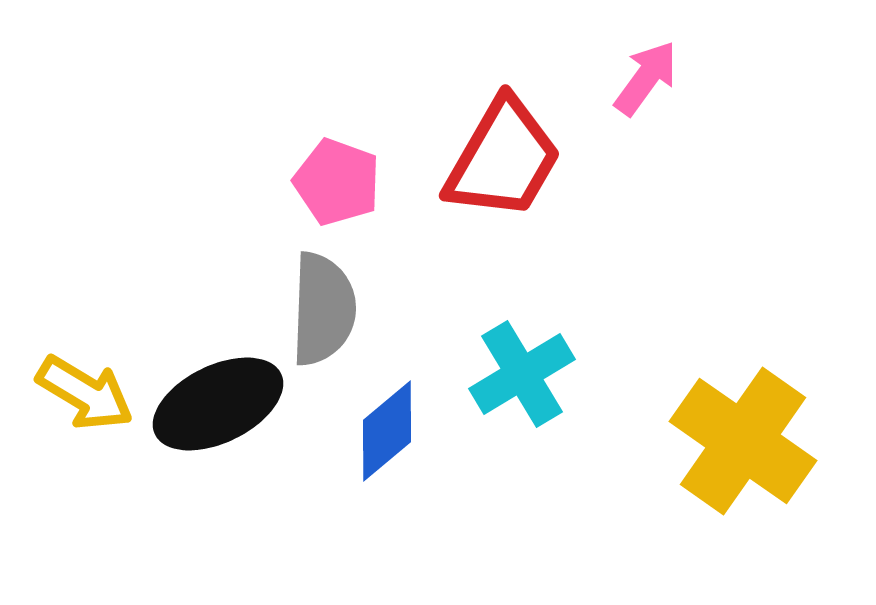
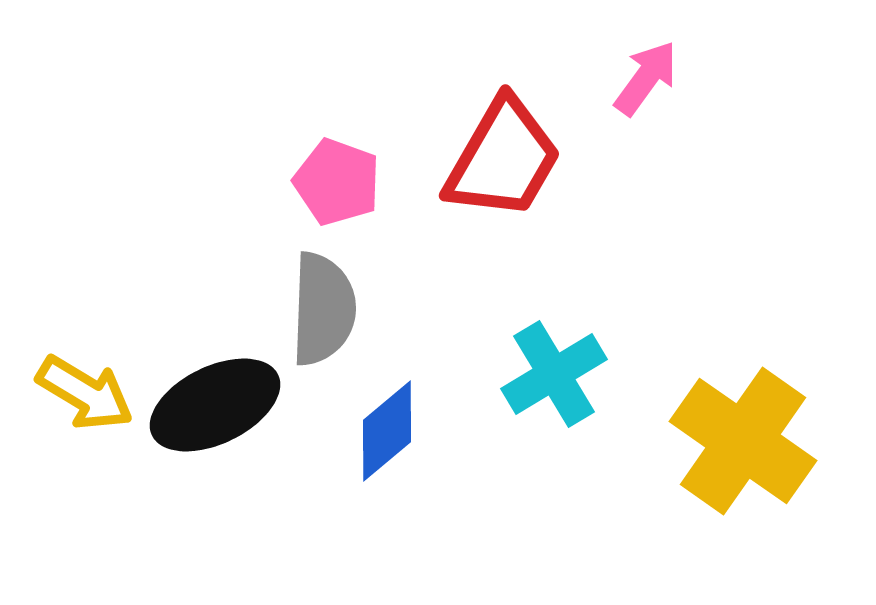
cyan cross: moved 32 px right
black ellipse: moved 3 px left, 1 px down
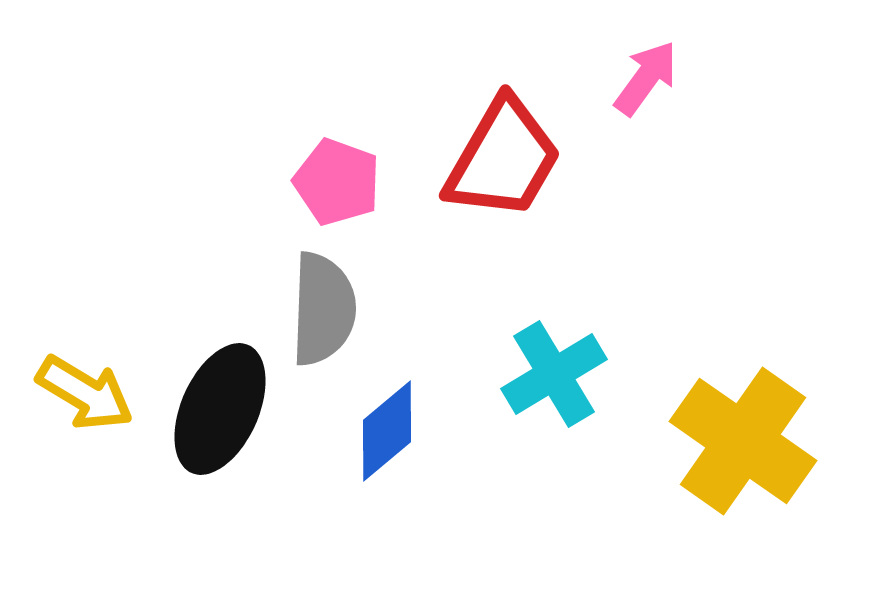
black ellipse: moved 5 px right, 4 px down; rotated 40 degrees counterclockwise
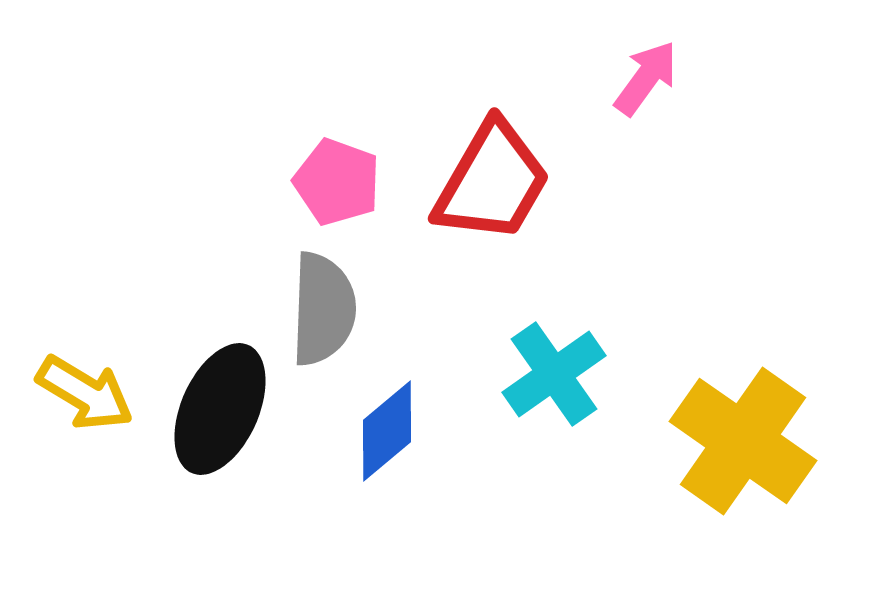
red trapezoid: moved 11 px left, 23 px down
cyan cross: rotated 4 degrees counterclockwise
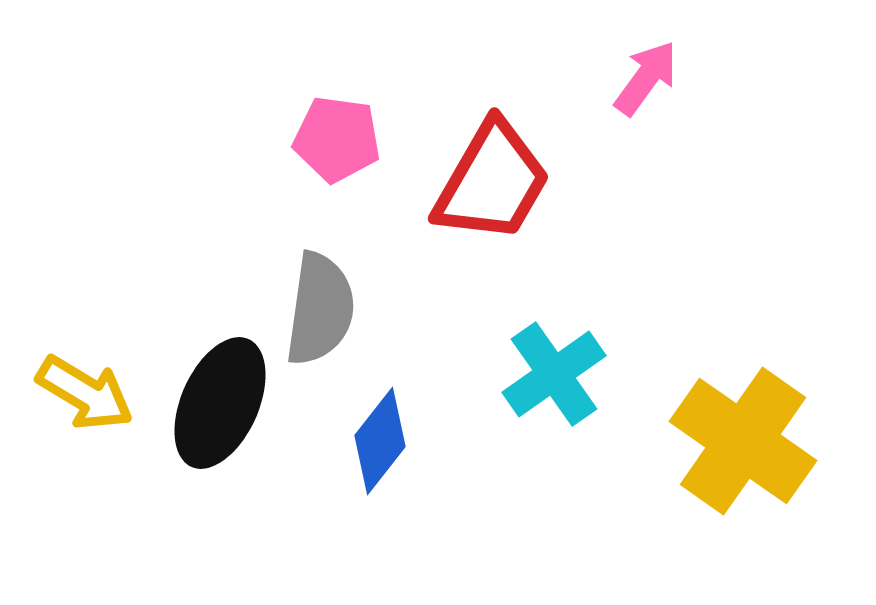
pink pentagon: moved 43 px up; rotated 12 degrees counterclockwise
gray semicircle: moved 3 px left; rotated 6 degrees clockwise
black ellipse: moved 6 px up
blue diamond: moved 7 px left, 10 px down; rotated 12 degrees counterclockwise
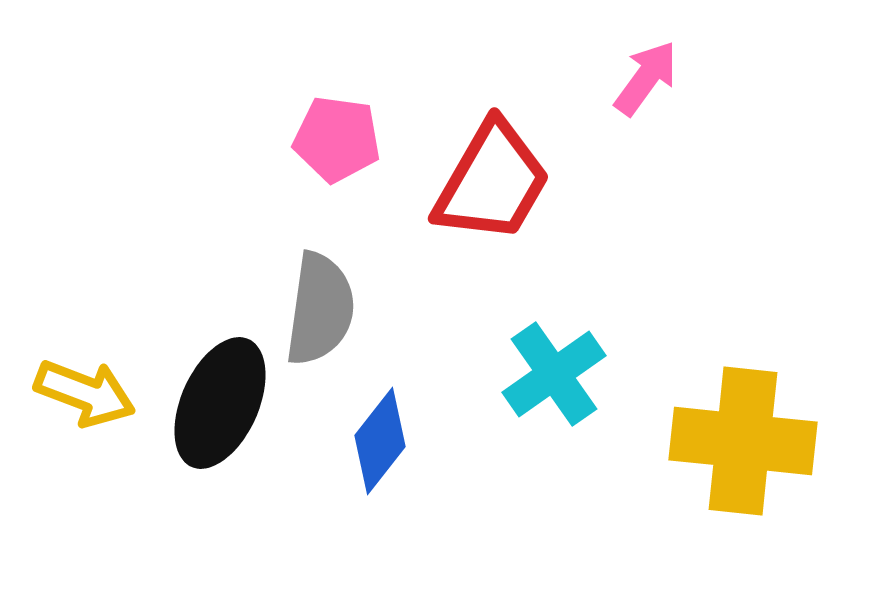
yellow arrow: rotated 10 degrees counterclockwise
yellow cross: rotated 29 degrees counterclockwise
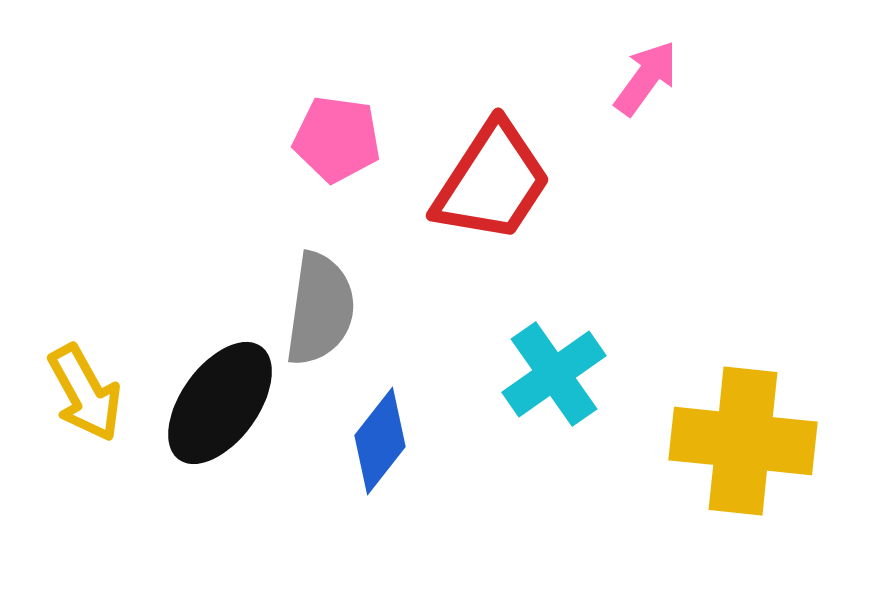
red trapezoid: rotated 3 degrees clockwise
yellow arrow: rotated 40 degrees clockwise
black ellipse: rotated 12 degrees clockwise
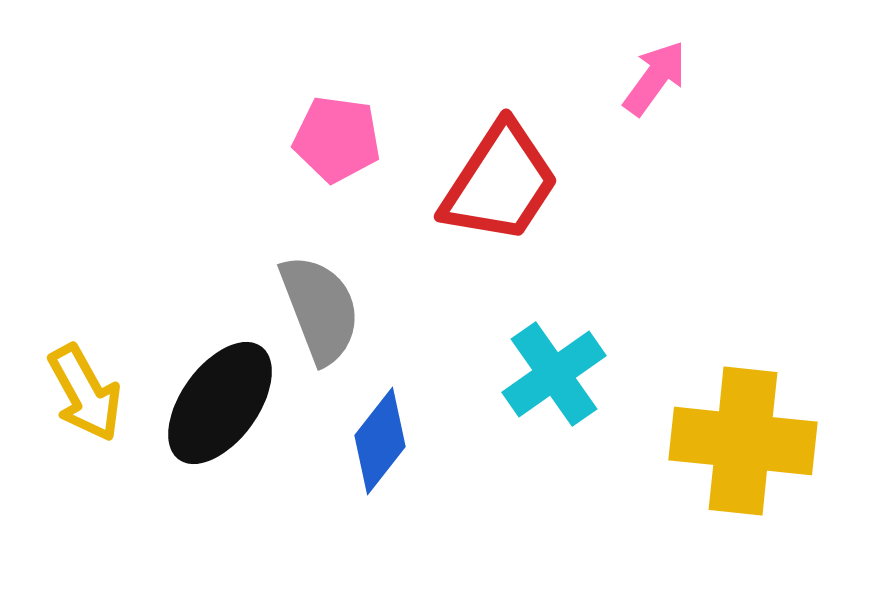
pink arrow: moved 9 px right
red trapezoid: moved 8 px right, 1 px down
gray semicircle: rotated 29 degrees counterclockwise
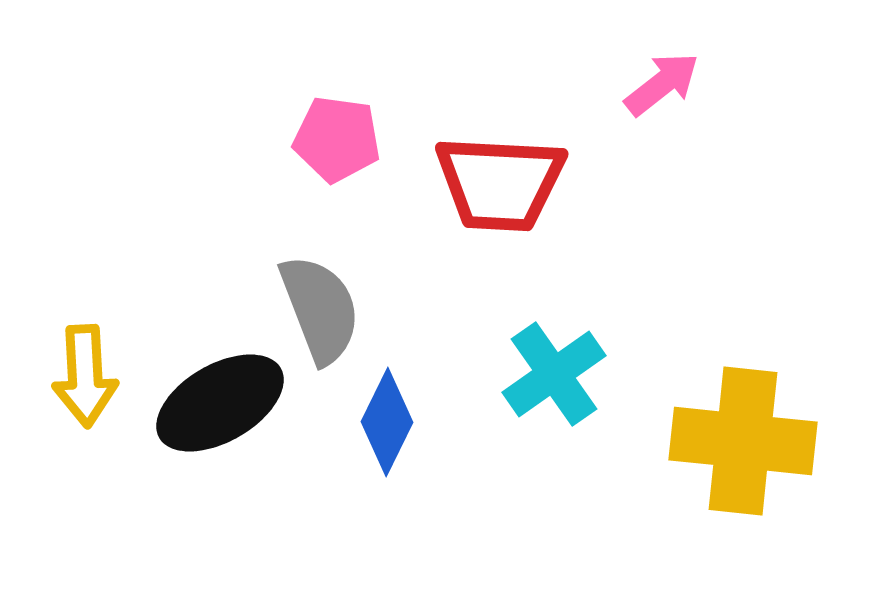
pink arrow: moved 7 px right, 6 px down; rotated 16 degrees clockwise
red trapezoid: rotated 60 degrees clockwise
yellow arrow: moved 17 px up; rotated 26 degrees clockwise
black ellipse: rotated 24 degrees clockwise
blue diamond: moved 7 px right, 19 px up; rotated 12 degrees counterclockwise
